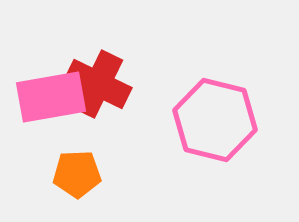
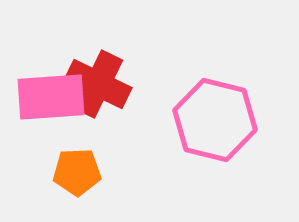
pink rectangle: rotated 6 degrees clockwise
orange pentagon: moved 2 px up
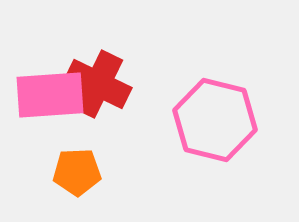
pink rectangle: moved 1 px left, 2 px up
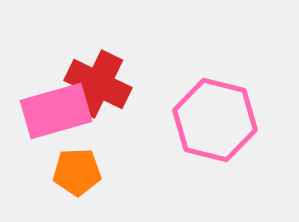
pink rectangle: moved 6 px right, 16 px down; rotated 12 degrees counterclockwise
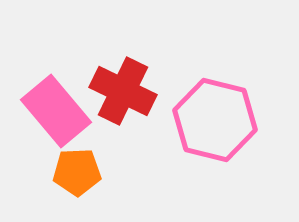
red cross: moved 25 px right, 7 px down
pink rectangle: rotated 66 degrees clockwise
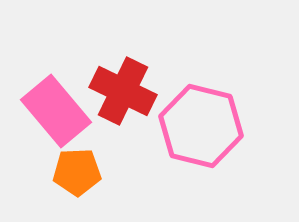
pink hexagon: moved 14 px left, 6 px down
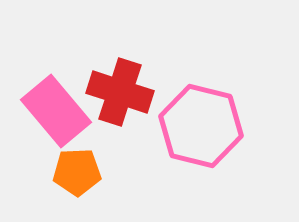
red cross: moved 3 px left, 1 px down; rotated 8 degrees counterclockwise
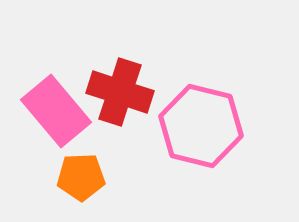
orange pentagon: moved 4 px right, 5 px down
